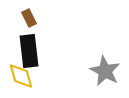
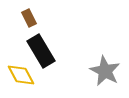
black rectangle: moved 12 px right; rotated 24 degrees counterclockwise
yellow diamond: moved 1 px up; rotated 12 degrees counterclockwise
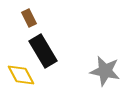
black rectangle: moved 2 px right
gray star: rotated 16 degrees counterclockwise
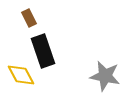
black rectangle: rotated 12 degrees clockwise
gray star: moved 5 px down
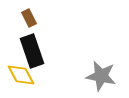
black rectangle: moved 11 px left
gray star: moved 4 px left
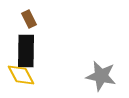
brown rectangle: moved 1 px down
black rectangle: moved 6 px left; rotated 20 degrees clockwise
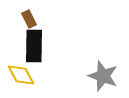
black rectangle: moved 8 px right, 5 px up
gray star: moved 2 px right; rotated 8 degrees clockwise
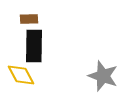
brown rectangle: rotated 66 degrees counterclockwise
